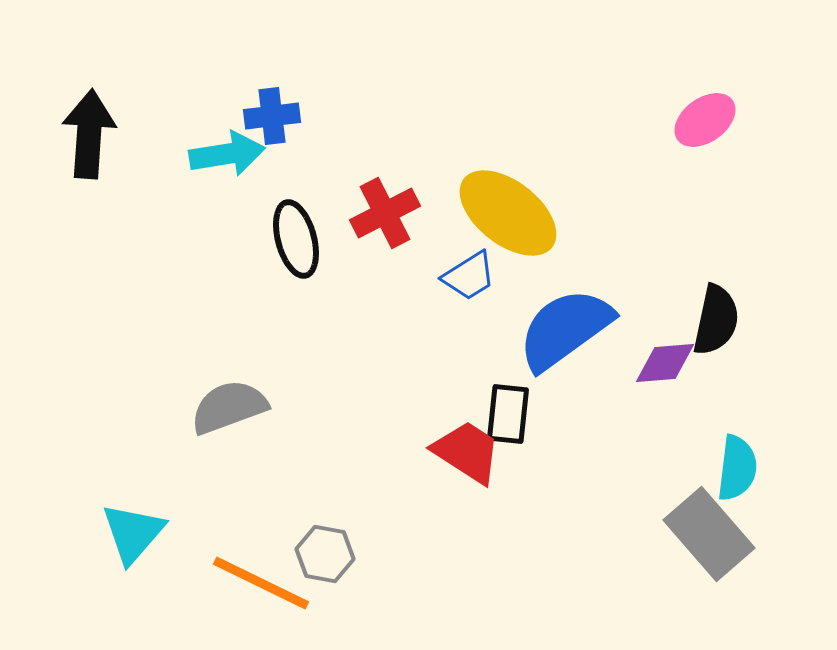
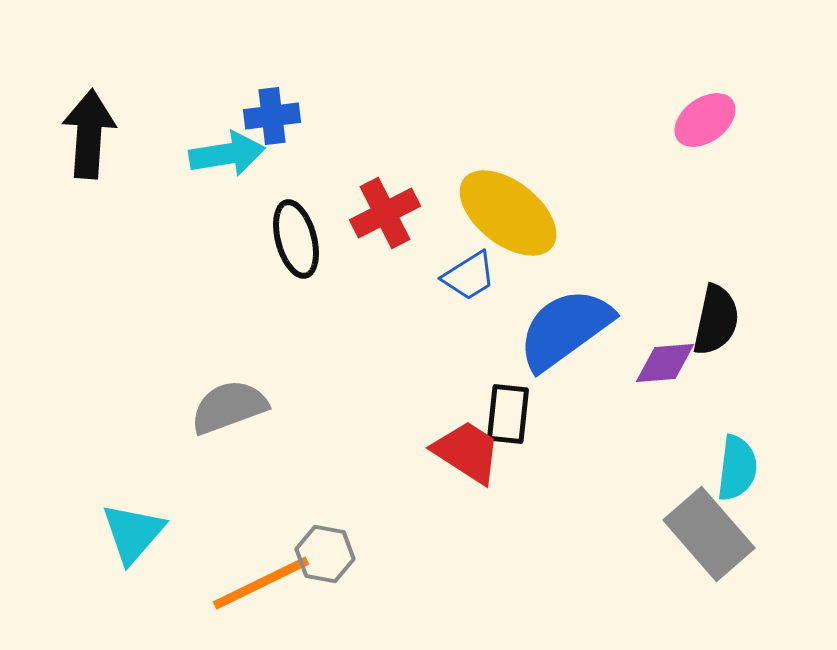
orange line: rotated 52 degrees counterclockwise
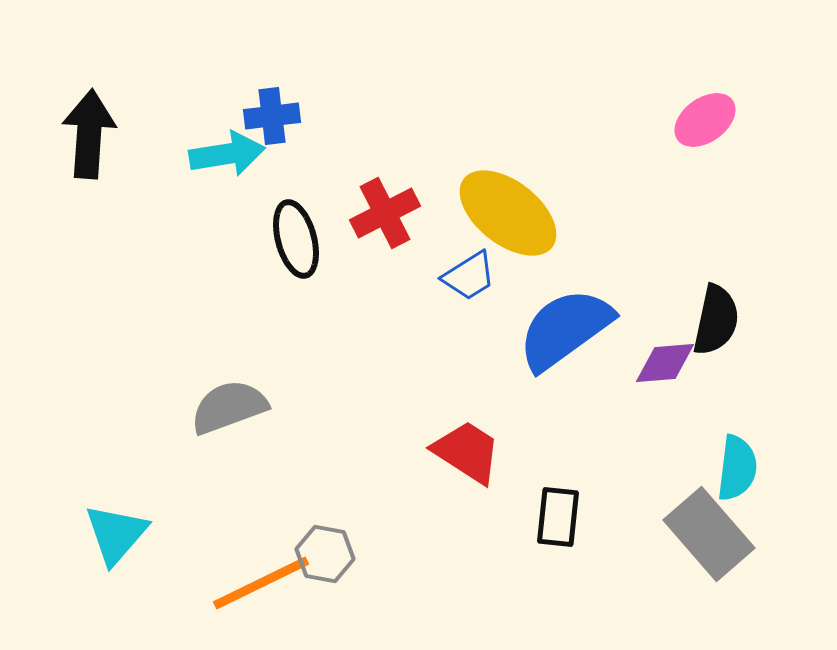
black rectangle: moved 50 px right, 103 px down
cyan triangle: moved 17 px left, 1 px down
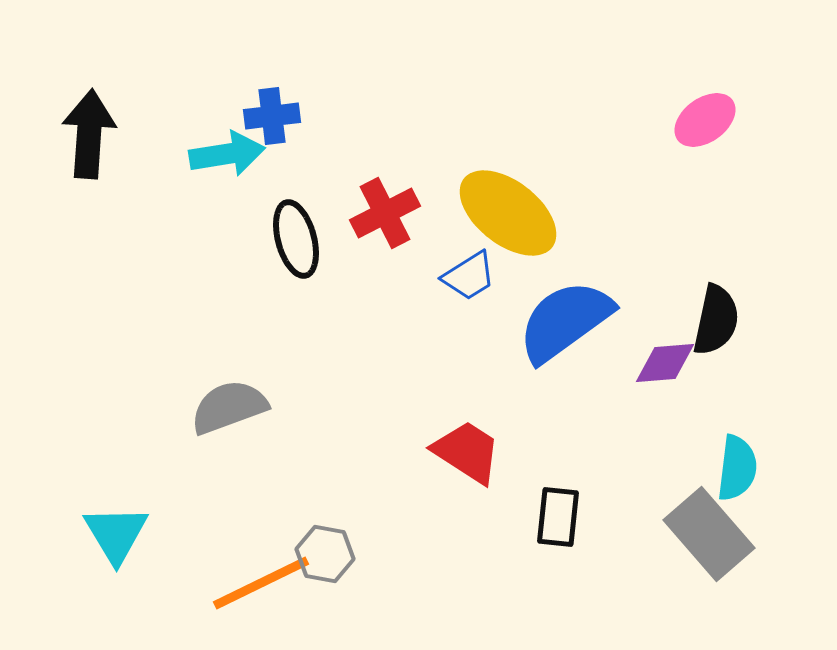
blue semicircle: moved 8 px up
cyan triangle: rotated 12 degrees counterclockwise
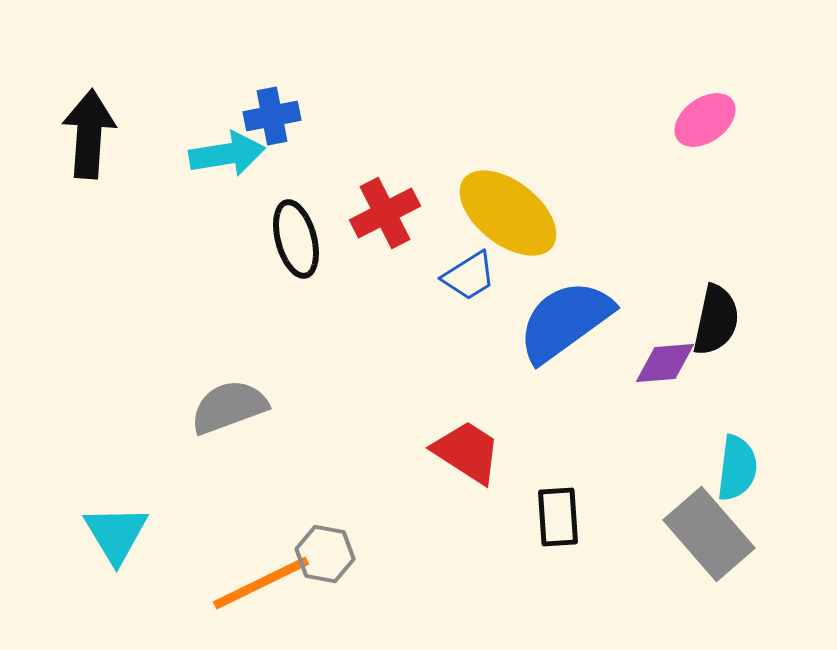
blue cross: rotated 4 degrees counterclockwise
black rectangle: rotated 10 degrees counterclockwise
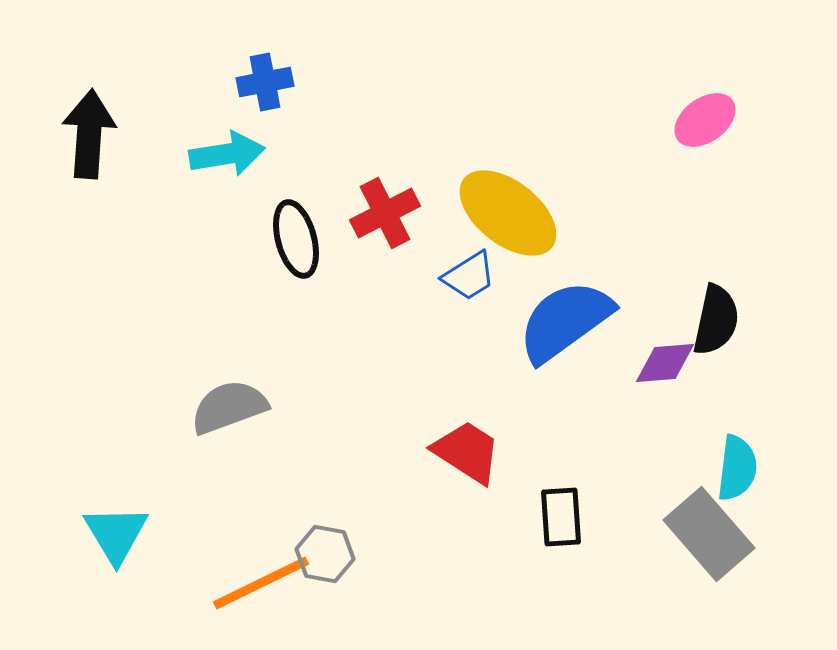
blue cross: moved 7 px left, 34 px up
black rectangle: moved 3 px right
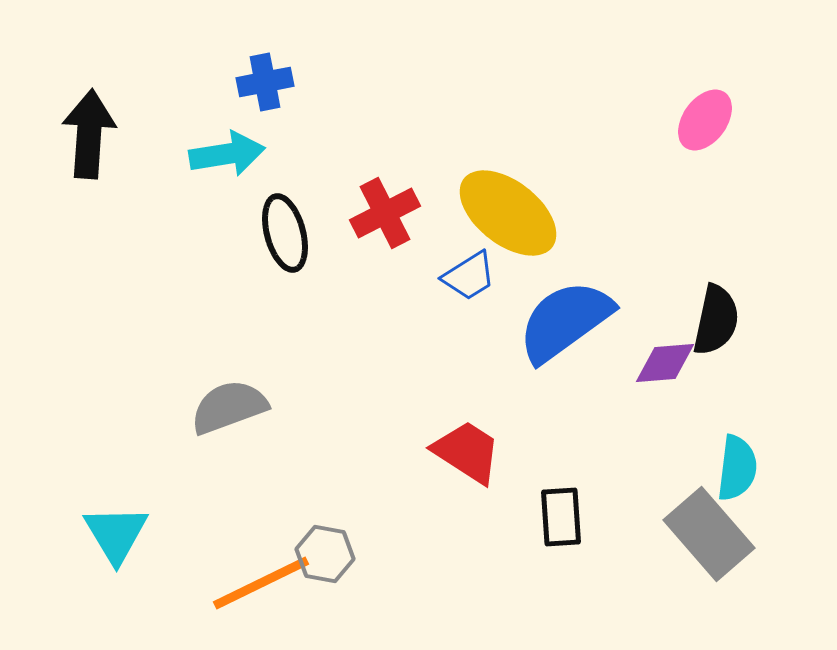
pink ellipse: rotated 18 degrees counterclockwise
black ellipse: moved 11 px left, 6 px up
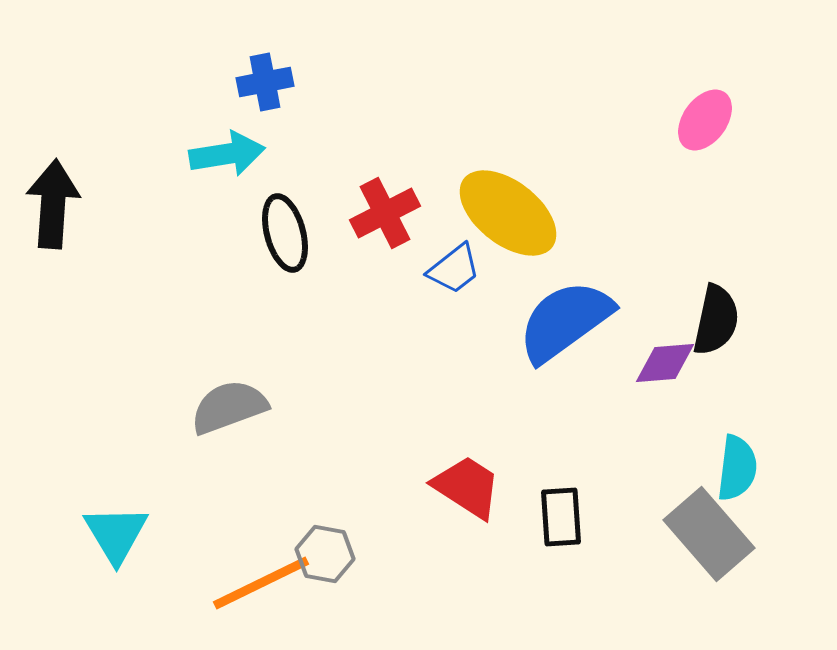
black arrow: moved 36 px left, 70 px down
blue trapezoid: moved 15 px left, 7 px up; rotated 6 degrees counterclockwise
red trapezoid: moved 35 px down
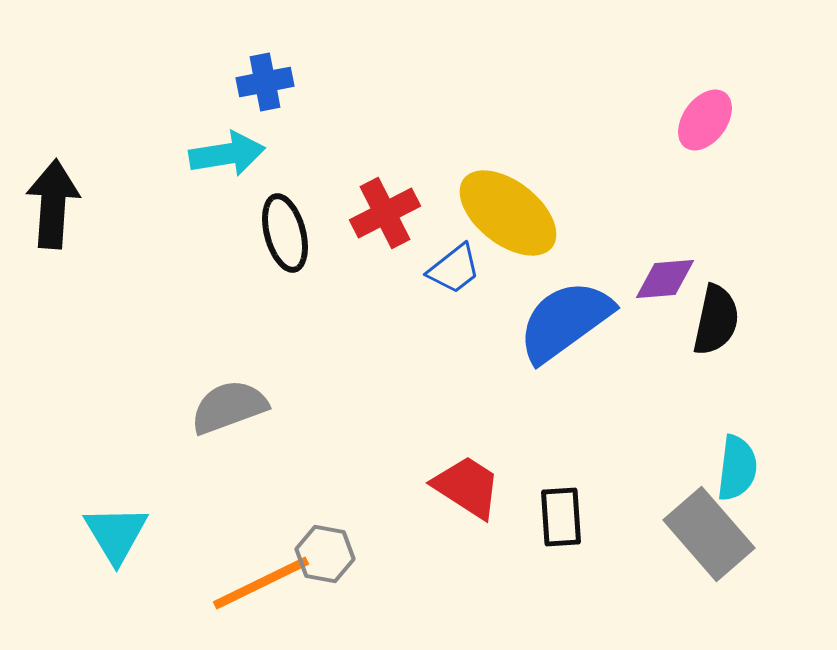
purple diamond: moved 84 px up
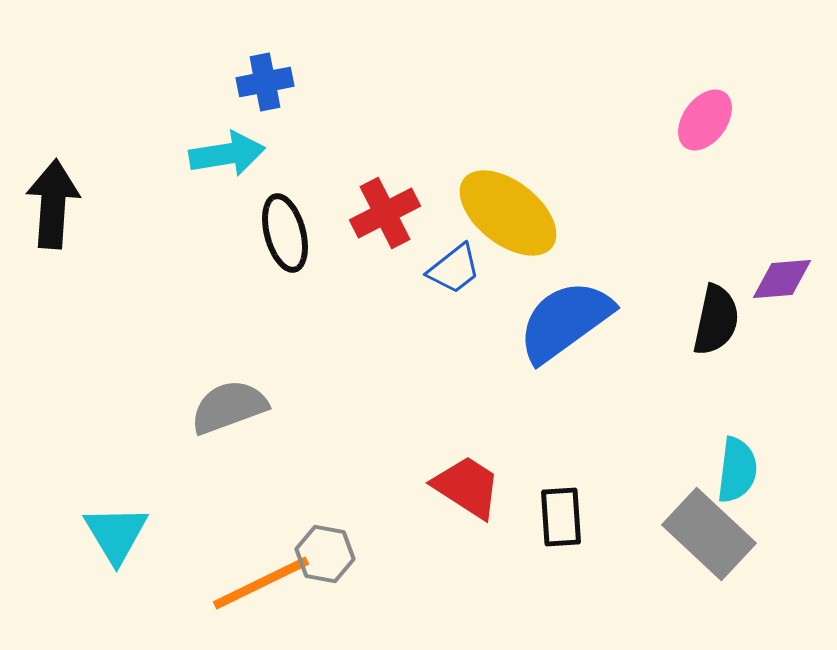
purple diamond: moved 117 px right
cyan semicircle: moved 2 px down
gray rectangle: rotated 6 degrees counterclockwise
